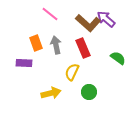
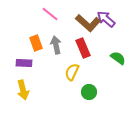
yellow arrow: moved 28 px left, 3 px up; rotated 90 degrees clockwise
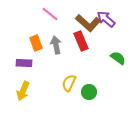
red rectangle: moved 2 px left, 7 px up
yellow semicircle: moved 3 px left, 11 px down
yellow arrow: moved 1 px down; rotated 36 degrees clockwise
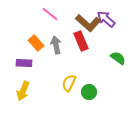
orange rectangle: rotated 21 degrees counterclockwise
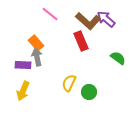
brown L-shape: moved 2 px up
gray arrow: moved 19 px left, 12 px down
purple rectangle: moved 1 px left, 2 px down
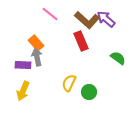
brown L-shape: moved 1 px left, 1 px up
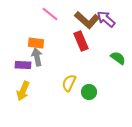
orange rectangle: rotated 42 degrees counterclockwise
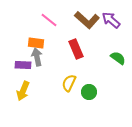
pink line: moved 1 px left, 6 px down
purple arrow: moved 5 px right, 1 px down
red rectangle: moved 5 px left, 8 px down
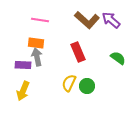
pink line: moved 9 px left; rotated 30 degrees counterclockwise
red rectangle: moved 2 px right, 3 px down
green circle: moved 2 px left, 6 px up
